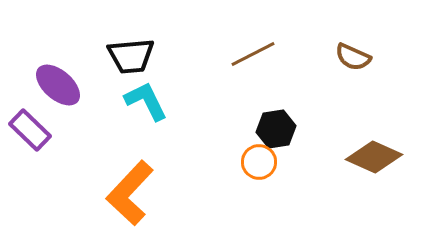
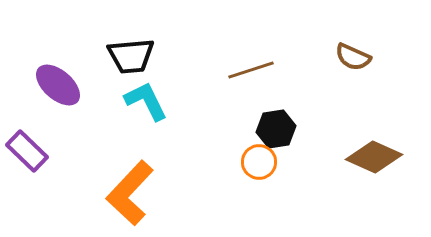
brown line: moved 2 px left, 16 px down; rotated 9 degrees clockwise
purple rectangle: moved 3 px left, 21 px down
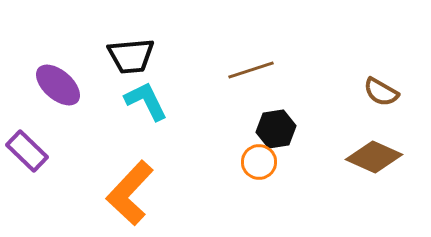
brown semicircle: moved 28 px right, 35 px down; rotated 6 degrees clockwise
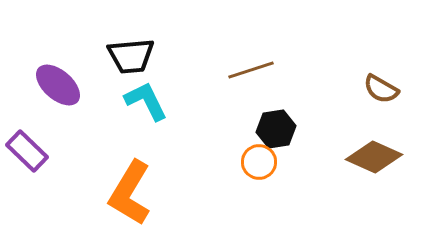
brown semicircle: moved 3 px up
orange L-shape: rotated 12 degrees counterclockwise
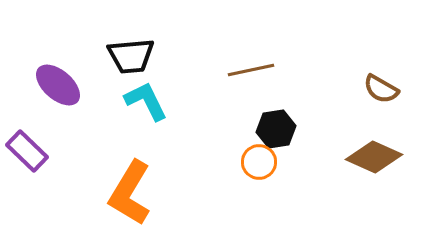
brown line: rotated 6 degrees clockwise
